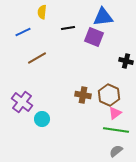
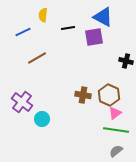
yellow semicircle: moved 1 px right, 3 px down
blue triangle: rotated 35 degrees clockwise
purple square: rotated 30 degrees counterclockwise
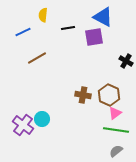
black cross: rotated 16 degrees clockwise
purple cross: moved 1 px right, 23 px down
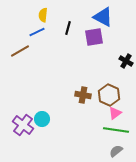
black line: rotated 64 degrees counterclockwise
blue line: moved 14 px right
brown line: moved 17 px left, 7 px up
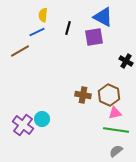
pink triangle: rotated 24 degrees clockwise
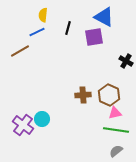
blue triangle: moved 1 px right
brown cross: rotated 14 degrees counterclockwise
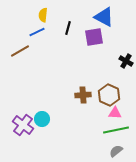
pink triangle: rotated 16 degrees clockwise
green line: rotated 20 degrees counterclockwise
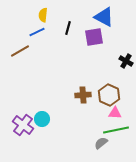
gray semicircle: moved 15 px left, 8 px up
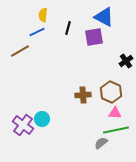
black cross: rotated 24 degrees clockwise
brown hexagon: moved 2 px right, 3 px up
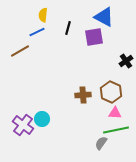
gray semicircle: rotated 16 degrees counterclockwise
